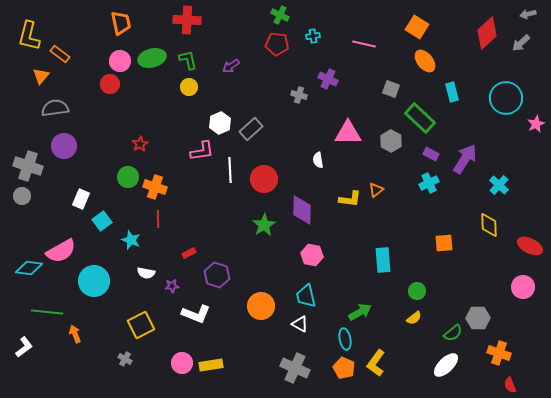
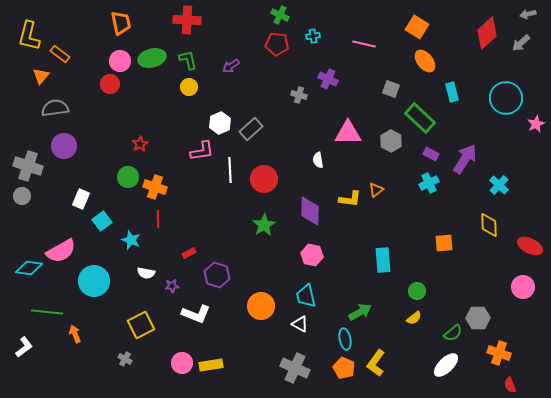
purple diamond at (302, 210): moved 8 px right, 1 px down
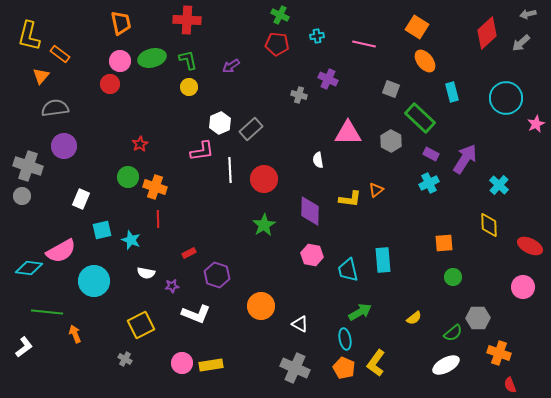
cyan cross at (313, 36): moved 4 px right
cyan square at (102, 221): moved 9 px down; rotated 24 degrees clockwise
green circle at (417, 291): moved 36 px right, 14 px up
cyan trapezoid at (306, 296): moved 42 px right, 26 px up
white ellipse at (446, 365): rotated 16 degrees clockwise
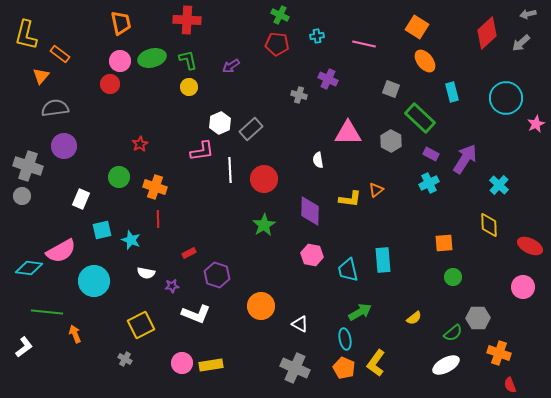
yellow L-shape at (29, 36): moved 3 px left, 1 px up
green circle at (128, 177): moved 9 px left
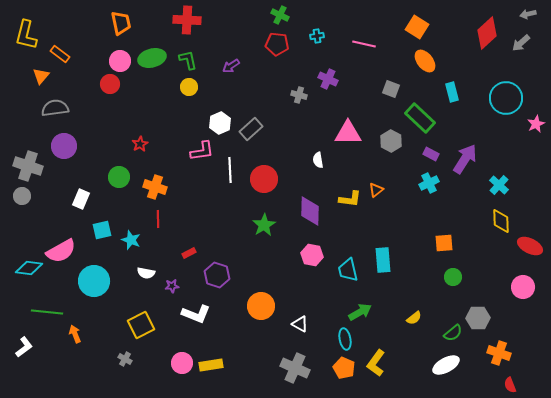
yellow diamond at (489, 225): moved 12 px right, 4 px up
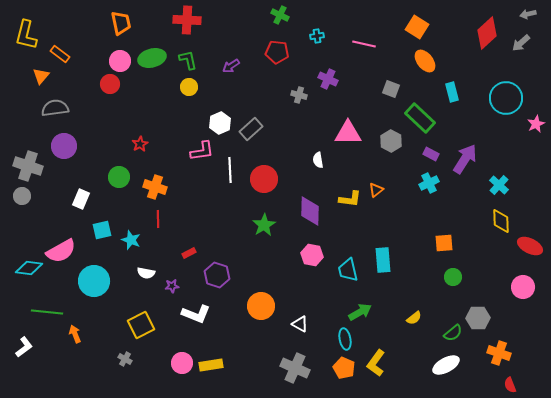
red pentagon at (277, 44): moved 8 px down
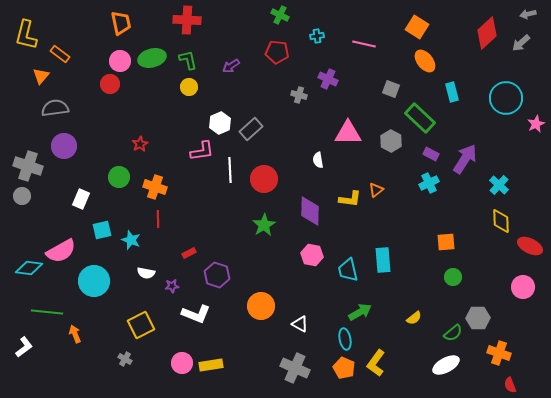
orange square at (444, 243): moved 2 px right, 1 px up
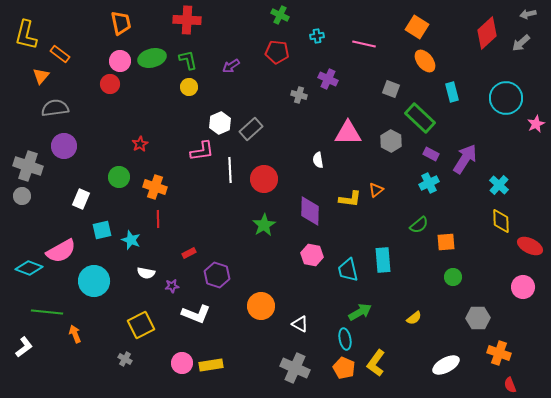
cyan diamond at (29, 268): rotated 12 degrees clockwise
green semicircle at (453, 333): moved 34 px left, 108 px up
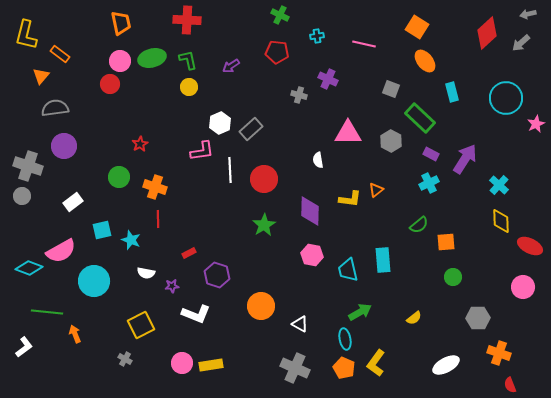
white rectangle at (81, 199): moved 8 px left, 3 px down; rotated 30 degrees clockwise
